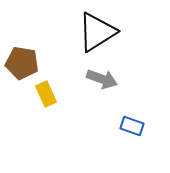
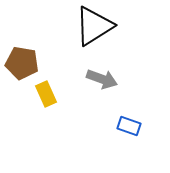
black triangle: moved 3 px left, 6 px up
blue rectangle: moved 3 px left
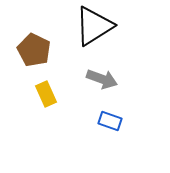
brown pentagon: moved 12 px right, 13 px up; rotated 16 degrees clockwise
blue rectangle: moved 19 px left, 5 px up
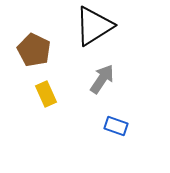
gray arrow: rotated 76 degrees counterclockwise
blue rectangle: moved 6 px right, 5 px down
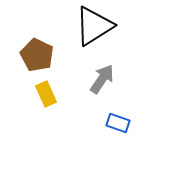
brown pentagon: moved 3 px right, 5 px down
blue rectangle: moved 2 px right, 3 px up
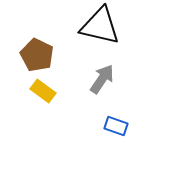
black triangle: moved 6 px right; rotated 45 degrees clockwise
yellow rectangle: moved 3 px left, 3 px up; rotated 30 degrees counterclockwise
blue rectangle: moved 2 px left, 3 px down
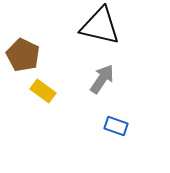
brown pentagon: moved 14 px left
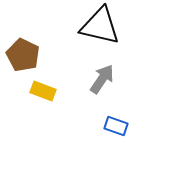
yellow rectangle: rotated 15 degrees counterclockwise
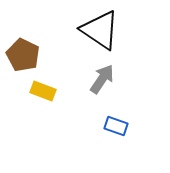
black triangle: moved 4 px down; rotated 21 degrees clockwise
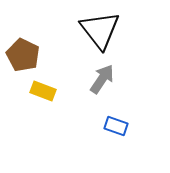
black triangle: rotated 18 degrees clockwise
